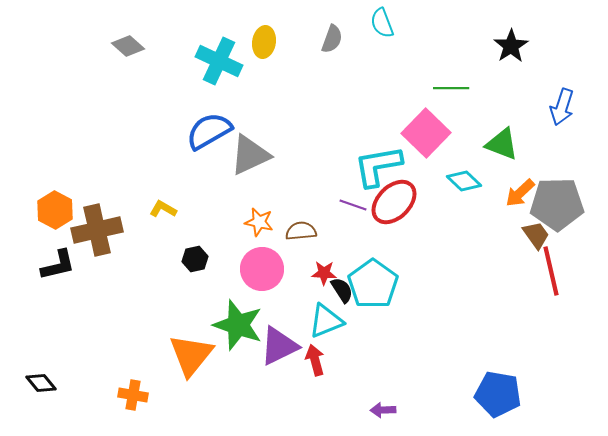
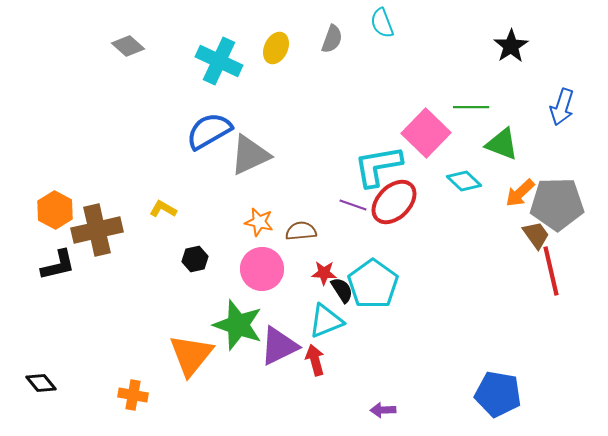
yellow ellipse: moved 12 px right, 6 px down; rotated 16 degrees clockwise
green line: moved 20 px right, 19 px down
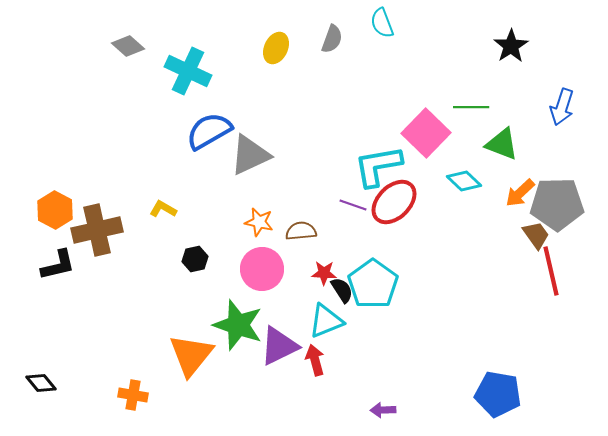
cyan cross: moved 31 px left, 10 px down
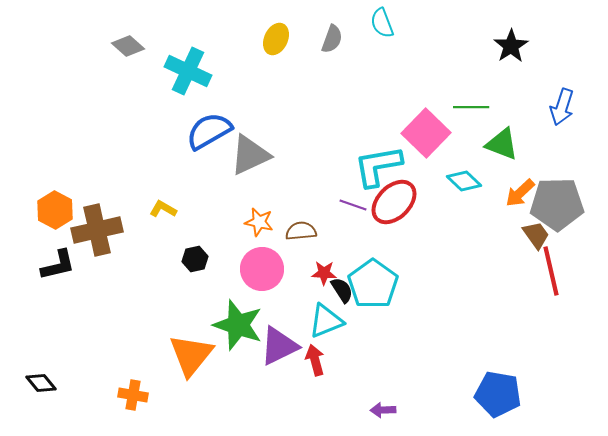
yellow ellipse: moved 9 px up
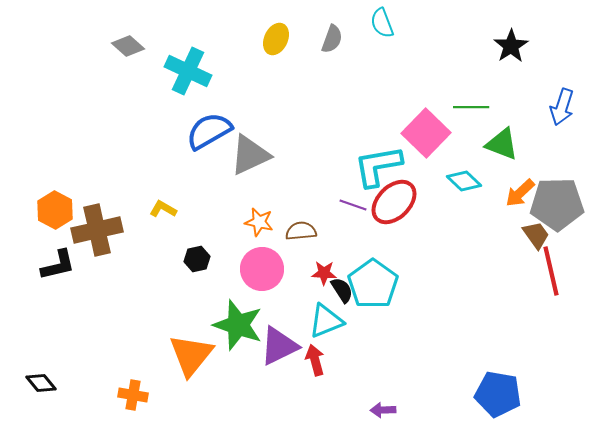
black hexagon: moved 2 px right
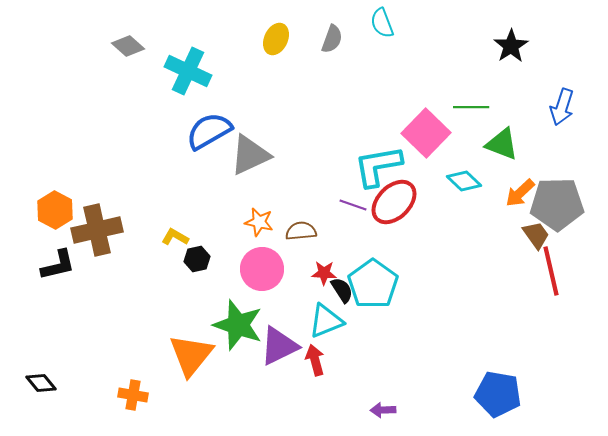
yellow L-shape: moved 12 px right, 28 px down
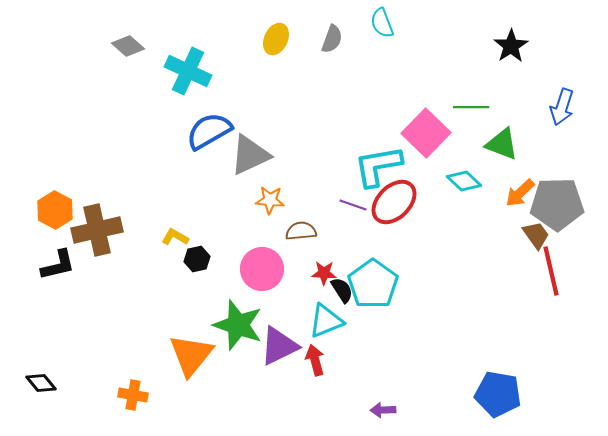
orange star: moved 11 px right, 22 px up; rotated 8 degrees counterclockwise
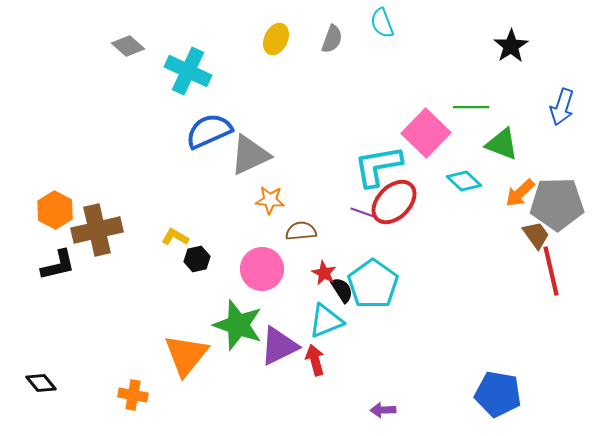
blue semicircle: rotated 6 degrees clockwise
purple line: moved 11 px right, 8 px down
red star: rotated 25 degrees clockwise
orange triangle: moved 5 px left
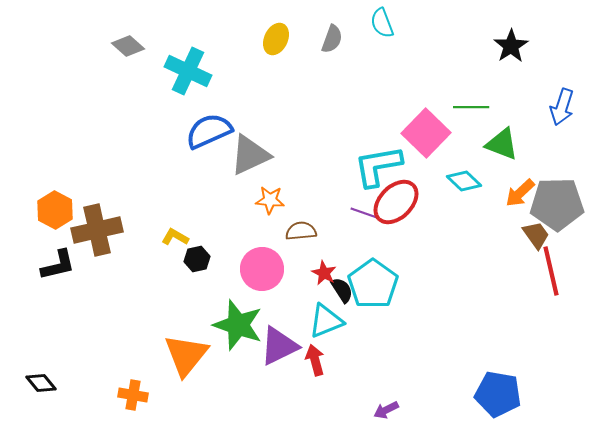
red ellipse: moved 2 px right
purple arrow: moved 3 px right; rotated 25 degrees counterclockwise
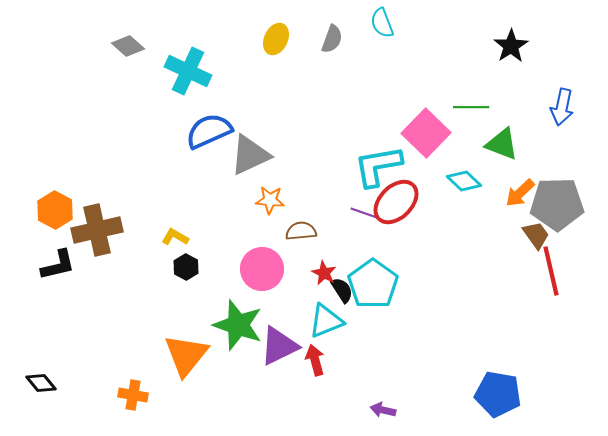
blue arrow: rotated 6 degrees counterclockwise
black hexagon: moved 11 px left, 8 px down; rotated 20 degrees counterclockwise
purple arrow: moved 3 px left; rotated 40 degrees clockwise
